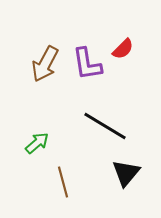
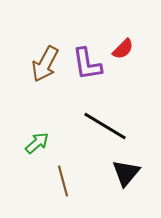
brown line: moved 1 px up
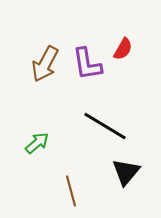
red semicircle: rotated 15 degrees counterclockwise
black triangle: moved 1 px up
brown line: moved 8 px right, 10 px down
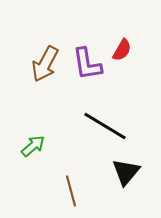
red semicircle: moved 1 px left, 1 px down
green arrow: moved 4 px left, 3 px down
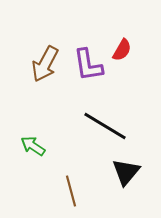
purple L-shape: moved 1 px right, 1 px down
green arrow: rotated 105 degrees counterclockwise
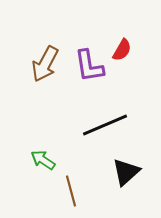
purple L-shape: moved 1 px right, 1 px down
black line: moved 1 px up; rotated 54 degrees counterclockwise
green arrow: moved 10 px right, 14 px down
black triangle: rotated 8 degrees clockwise
